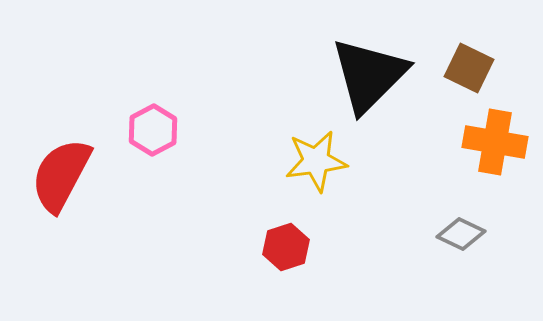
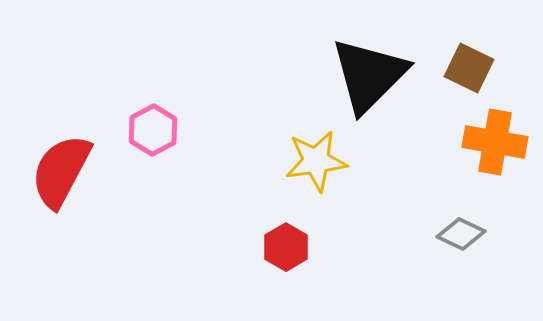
red semicircle: moved 4 px up
red hexagon: rotated 12 degrees counterclockwise
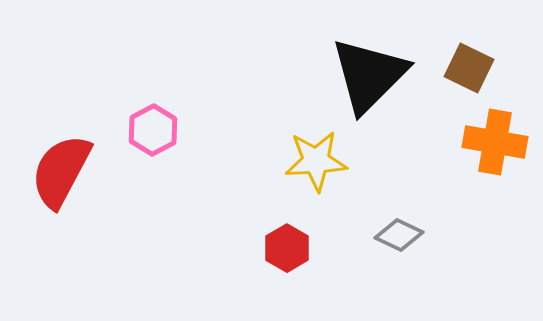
yellow star: rotated 4 degrees clockwise
gray diamond: moved 62 px left, 1 px down
red hexagon: moved 1 px right, 1 px down
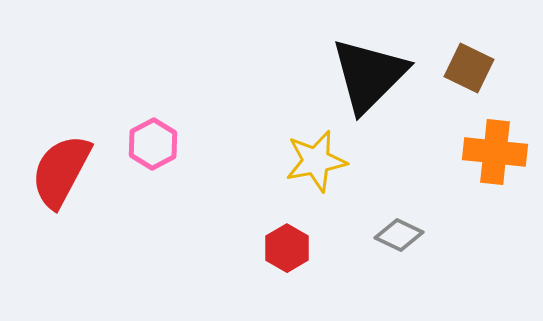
pink hexagon: moved 14 px down
orange cross: moved 10 px down; rotated 4 degrees counterclockwise
yellow star: rotated 8 degrees counterclockwise
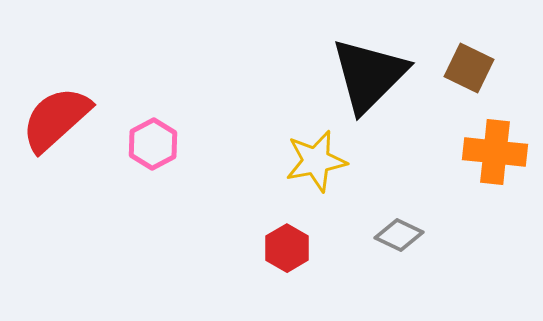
red semicircle: moved 5 px left, 52 px up; rotated 20 degrees clockwise
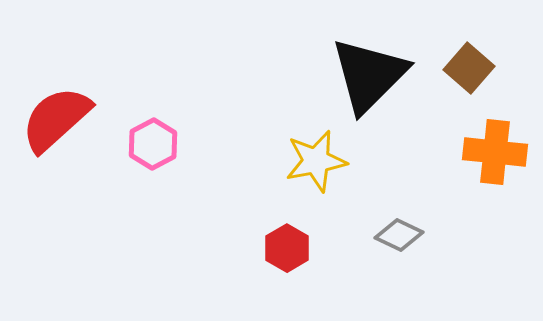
brown square: rotated 15 degrees clockwise
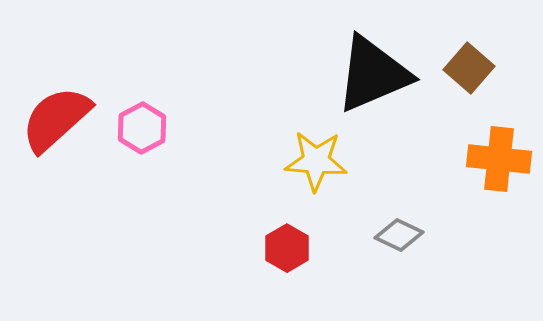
black triangle: moved 4 px right, 1 px up; rotated 22 degrees clockwise
pink hexagon: moved 11 px left, 16 px up
orange cross: moved 4 px right, 7 px down
yellow star: rotated 16 degrees clockwise
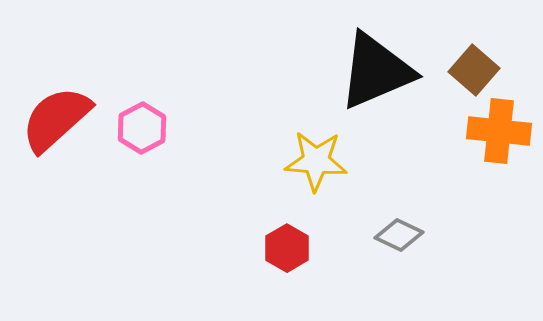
brown square: moved 5 px right, 2 px down
black triangle: moved 3 px right, 3 px up
orange cross: moved 28 px up
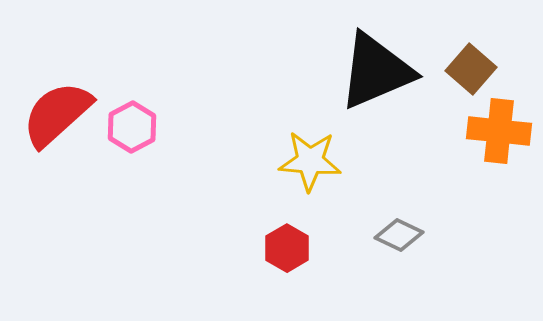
brown square: moved 3 px left, 1 px up
red semicircle: moved 1 px right, 5 px up
pink hexagon: moved 10 px left, 1 px up
yellow star: moved 6 px left
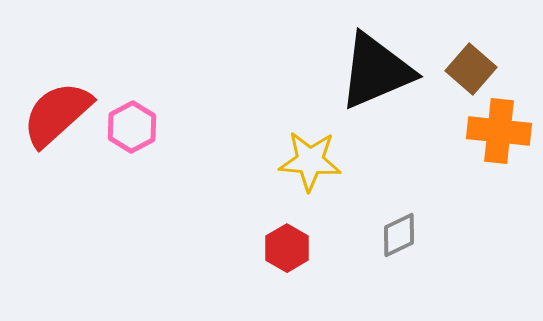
gray diamond: rotated 51 degrees counterclockwise
